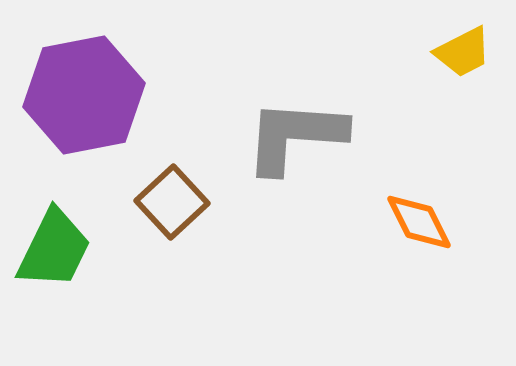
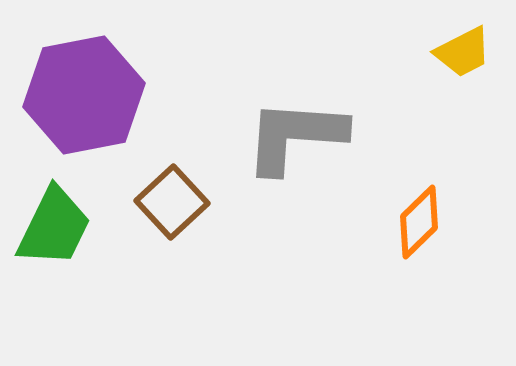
orange diamond: rotated 72 degrees clockwise
green trapezoid: moved 22 px up
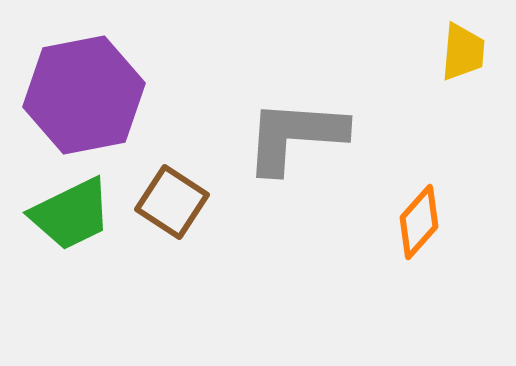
yellow trapezoid: rotated 58 degrees counterclockwise
brown square: rotated 14 degrees counterclockwise
orange diamond: rotated 4 degrees counterclockwise
green trapezoid: moved 17 px right, 13 px up; rotated 38 degrees clockwise
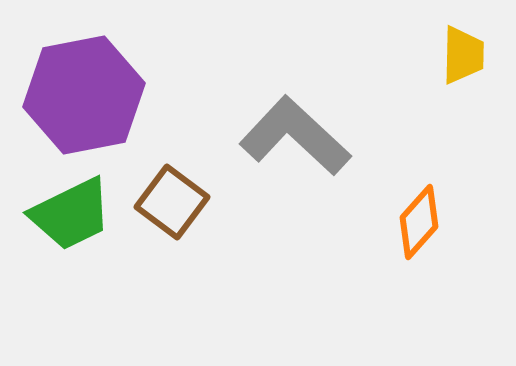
yellow trapezoid: moved 3 px down; rotated 4 degrees counterclockwise
gray L-shape: rotated 39 degrees clockwise
brown square: rotated 4 degrees clockwise
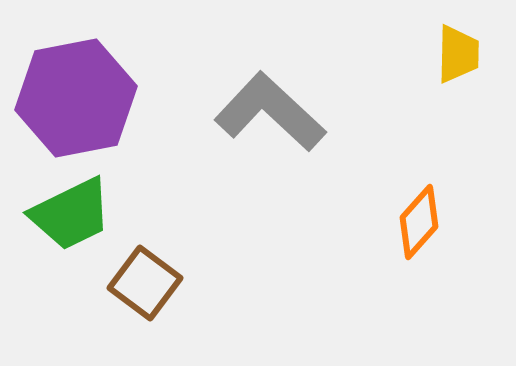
yellow trapezoid: moved 5 px left, 1 px up
purple hexagon: moved 8 px left, 3 px down
gray L-shape: moved 25 px left, 24 px up
brown square: moved 27 px left, 81 px down
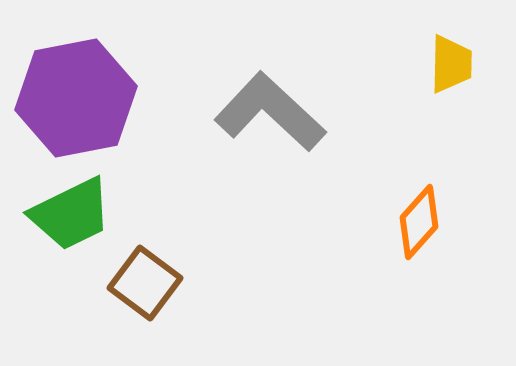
yellow trapezoid: moved 7 px left, 10 px down
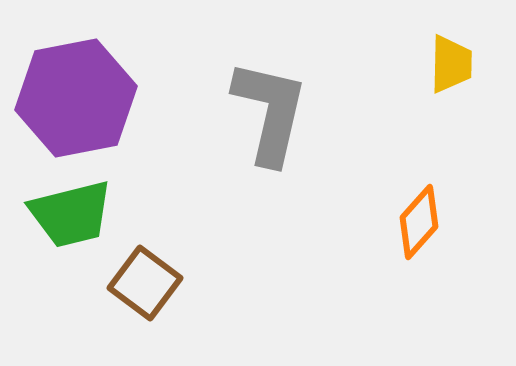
gray L-shape: rotated 60 degrees clockwise
green trapezoid: rotated 12 degrees clockwise
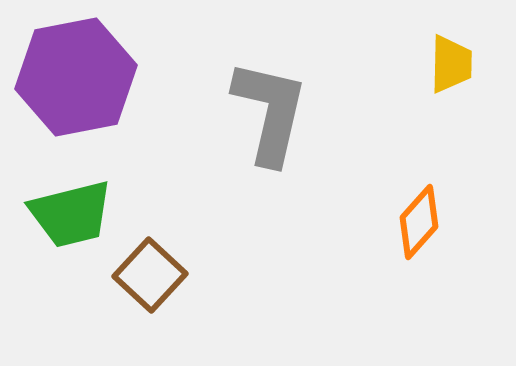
purple hexagon: moved 21 px up
brown square: moved 5 px right, 8 px up; rotated 6 degrees clockwise
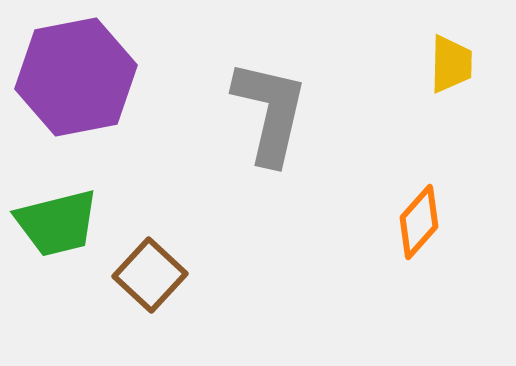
green trapezoid: moved 14 px left, 9 px down
